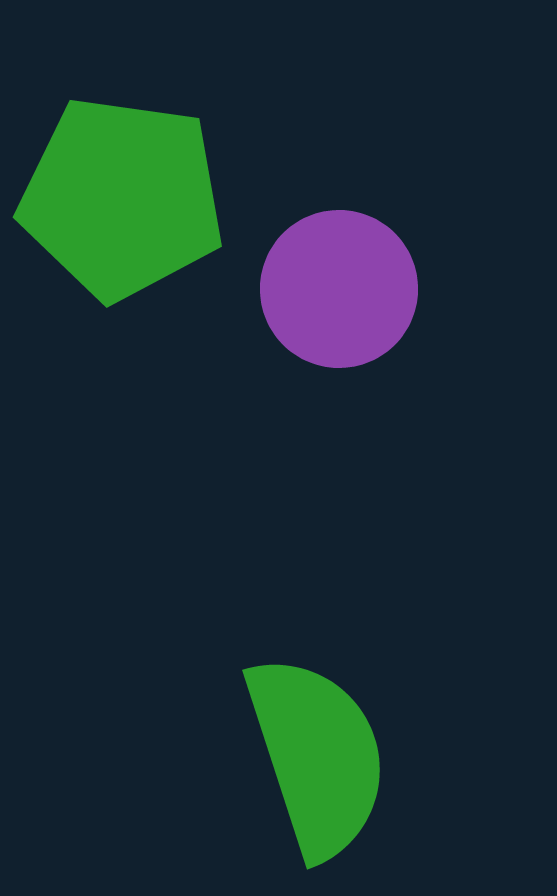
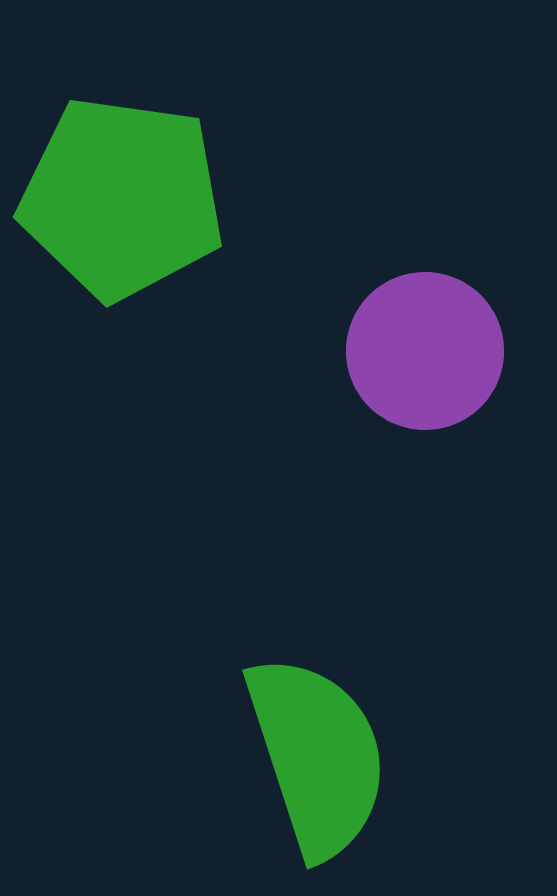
purple circle: moved 86 px right, 62 px down
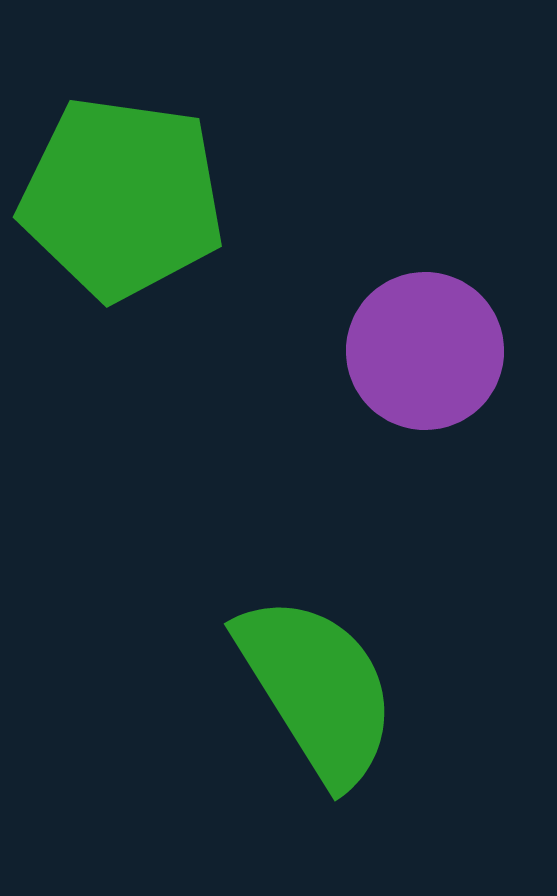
green semicircle: moved 67 px up; rotated 14 degrees counterclockwise
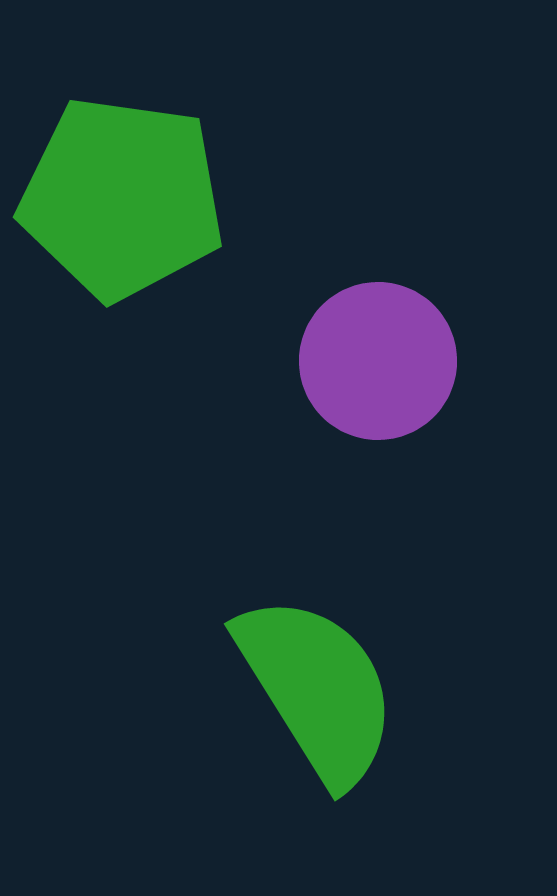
purple circle: moved 47 px left, 10 px down
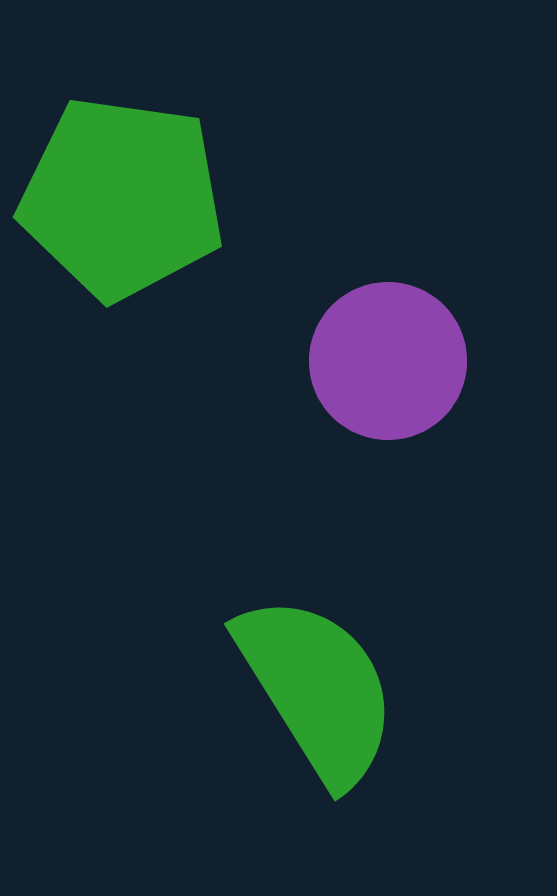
purple circle: moved 10 px right
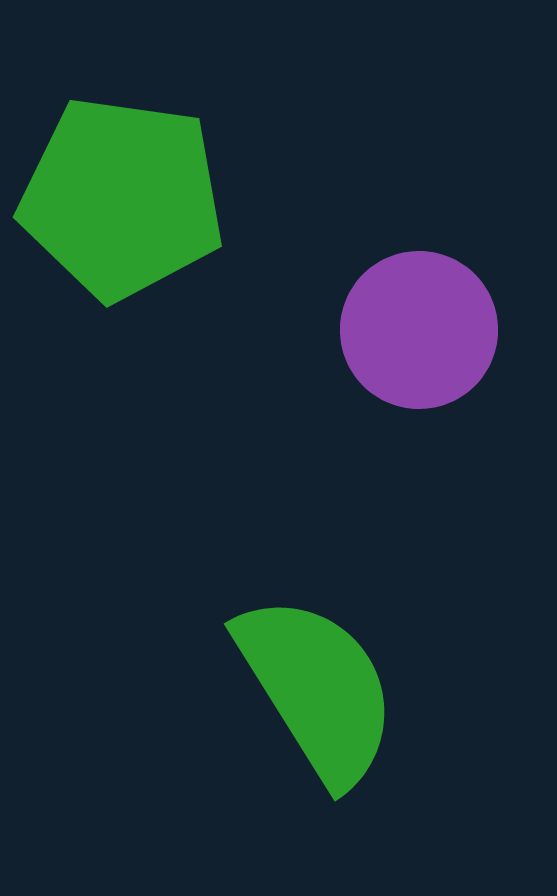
purple circle: moved 31 px right, 31 px up
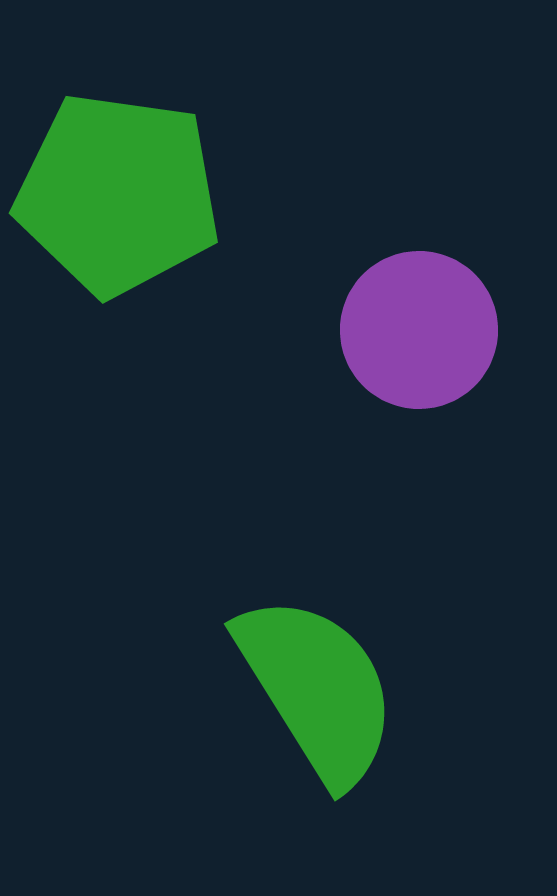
green pentagon: moved 4 px left, 4 px up
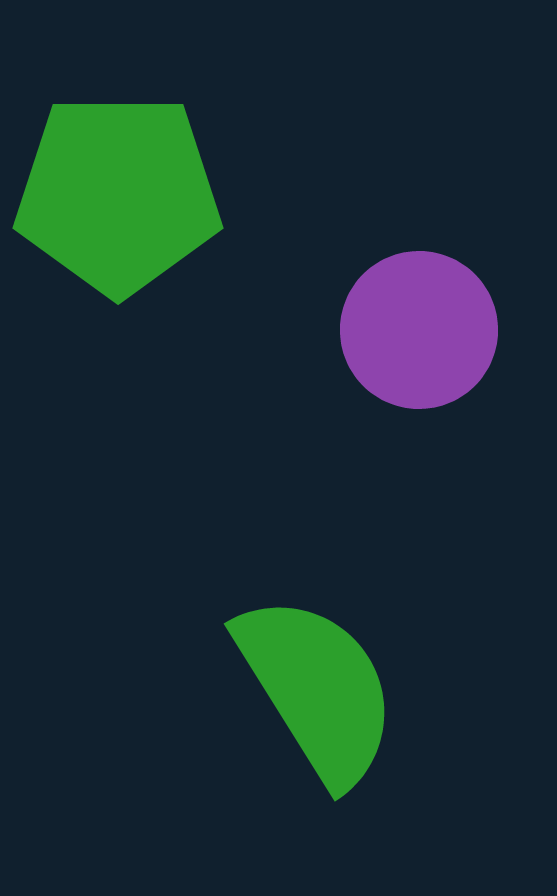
green pentagon: rotated 8 degrees counterclockwise
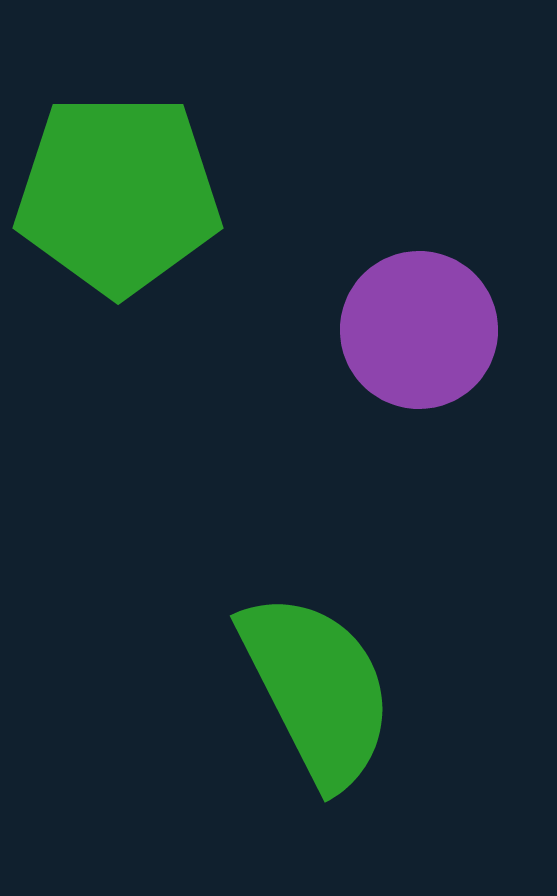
green semicircle: rotated 5 degrees clockwise
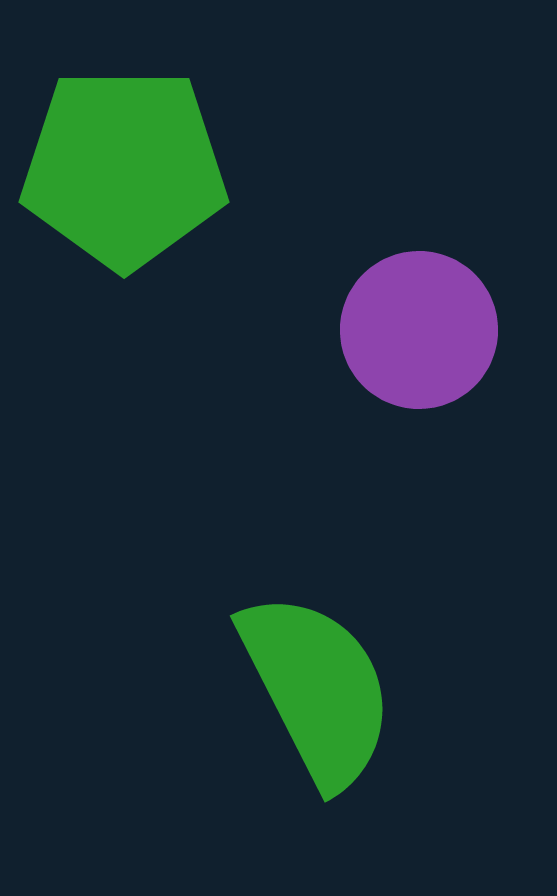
green pentagon: moved 6 px right, 26 px up
